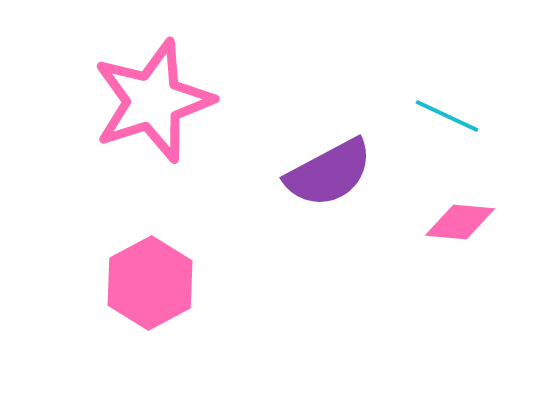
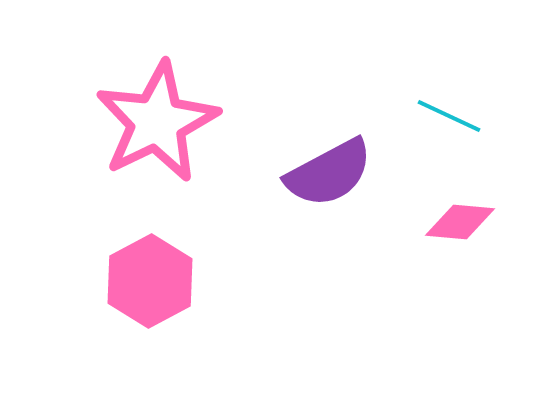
pink star: moved 4 px right, 21 px down; rotated 8 degrees counterclockwise
cyan line: moved 2 px right
pink hexagon: moved 2 px up
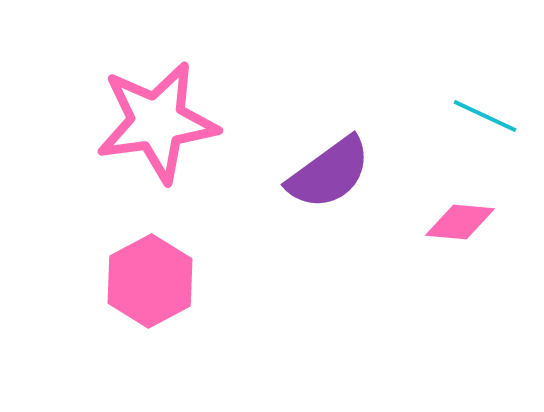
cyan line: moved 36 px right
pink star: rotated 18 degrees clockwise
purple semicircle: rotated 8 degrees counterclockwise
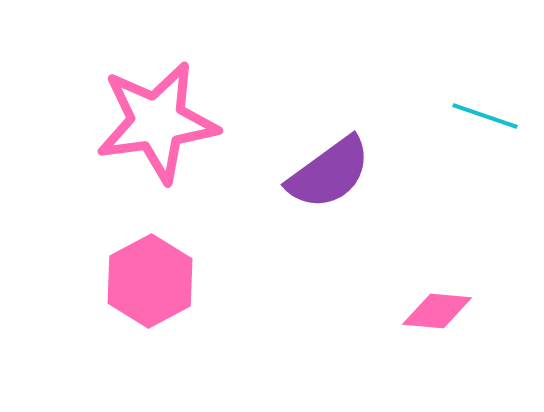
cyan line: rotated 6 degrees counterclockwise
pink diamond: moved 23 px left, 89 px down
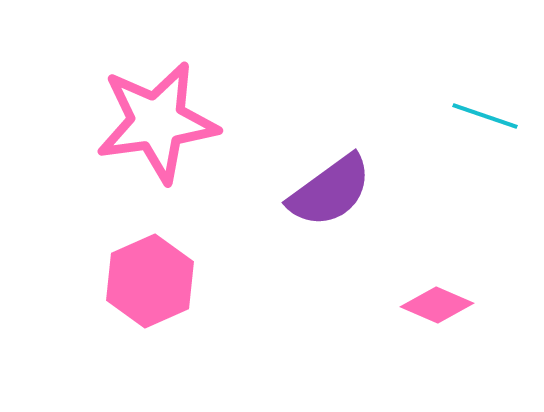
purple semicircle: moved 1 px right, 18 px down
pink hexagon: rotated 4 degrees clockwise
pink diamond: moved 6 px up; rotated 18 degrees clockwise
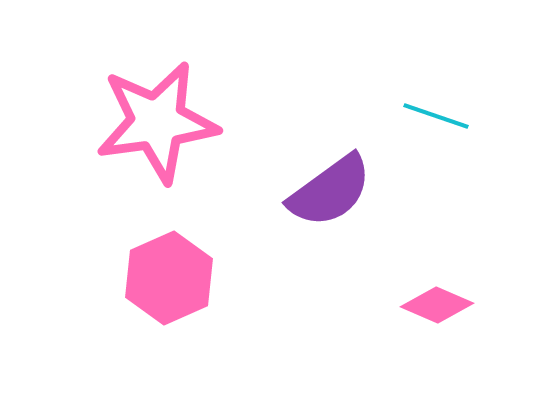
cyan line: moved 49 px left
pink hexagon: moved 19 px right, 3 px up
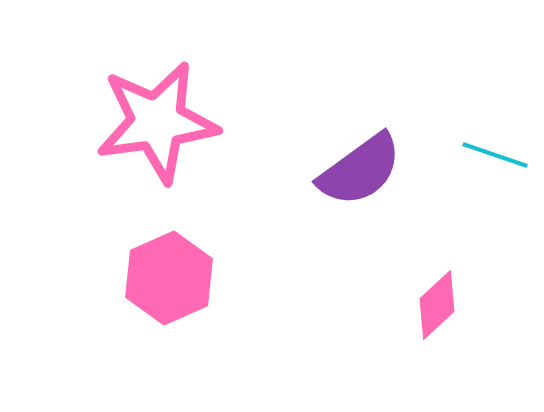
cyan line: moved 59 px right, 39 px down
purple semicircle: moved 30 px right, 21 px up
pink diamond: rotated 66 degrees counterclockwise
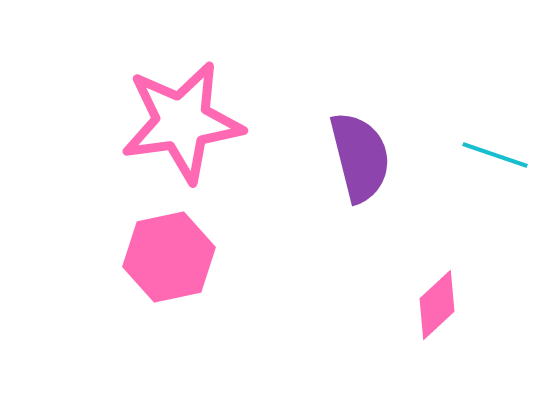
pink star: moved 25 px right
purple semicircle: moved 13 px up; rotated 68 degrees counterclockwise
pink hexagon: moved 21 px up; rotated 12 degrees clockwise
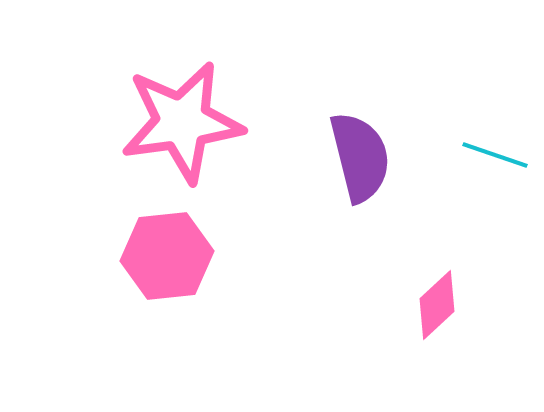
pink hexagon: moved 2 px left, 1 px up; rotated 6 degrees clockwise
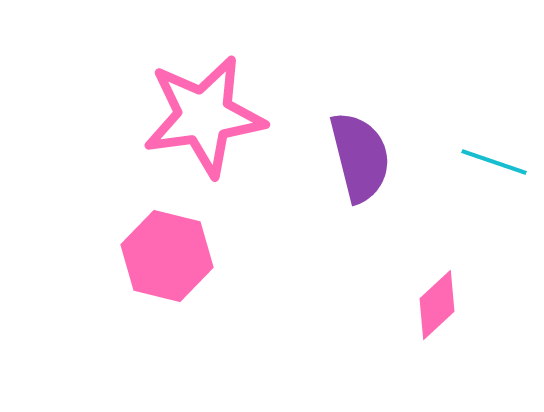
pink star: moved 22 px right, 6 px up
cyan line: moved 1 px left, 7 px down
pink hexagon: rotated 20 degrees clockwise
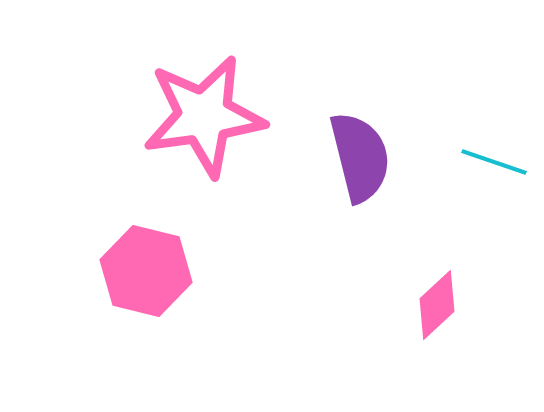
pink hexagon: moved 21 px left, 15 px down
